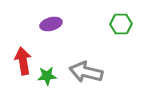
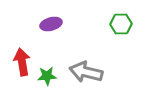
red arrow: moved 1 px left, 1 px down
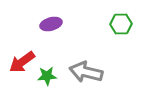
red arrow: rotated 116 degrees counterclockwise
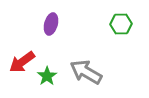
purple ellipse: rotated 60 degrees counterclockwise
gray arrow: rotated 16 degrees clockwise
green star: rotated 30 degrees counterclockwise
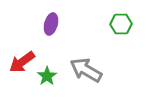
gray arrow: moved 2 px up
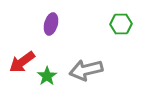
gray arrow: rotated 44 degrees counterclockwise
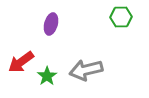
green hexagon: moved 7 px up
red arrow: moved 1 px left
